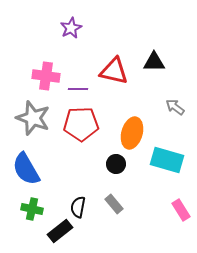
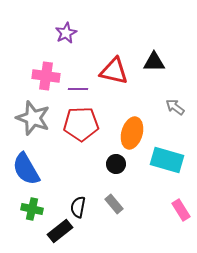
purple star: moved 5 px left, 5 px down
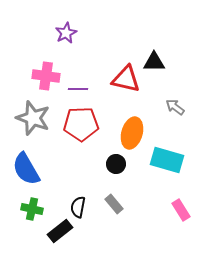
red triangle: moved 12 px right, 8 px down
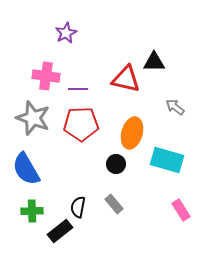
green cross: moved 2 px down; rotated 15 degrees counterclockwise
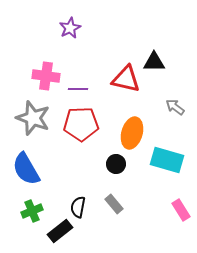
purple star: moved 4 px right, 5 px up
green cross: rotated 20 degrees counterclockwise
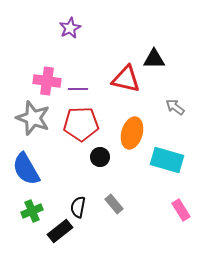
black triangle: moved 3 px up
pink cross: moved 1 px right, 5 px down
black circle: moved 16 px left, 7 px up
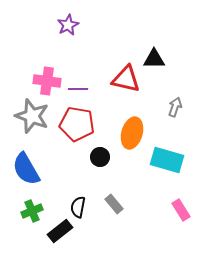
purple star: moved 2 px left, 3 px up
gray arrow: rotated 72 degrees clockwise
gray star: moved 1 px left, 2 px up
red pentagon: moved 4 px left; rotated 12 degrees clockwise
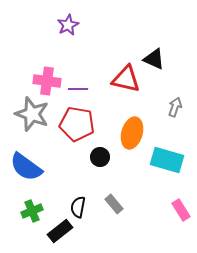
black triangle: rotated 25 degrees clockwise
gray star: moved 2 px up
blue semicircle: moved 2 px up; rotated 24 degrees counterclockwise
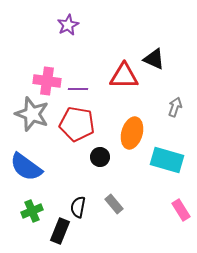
red triangle: moved 2 px left, 3 px up; rotated 12 degrees counterclockwise
black rectangle: rotated 30 degrees counterclockwise
